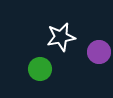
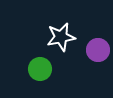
purple circle: moved 1 px left, 2 px up
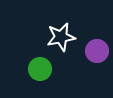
purple circle: moved 1 px left, 1 px down
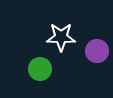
white star: rotated 12 degrees clockwise
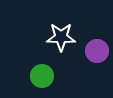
green circle: moved 2 px right, 7 px down
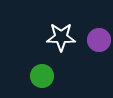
purple circle: moved 2 px right, 11 px up
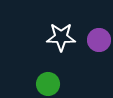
green circle: moved 6 px right, 8 px down
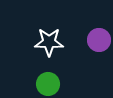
white star: moved 12 px left, 5 px down
